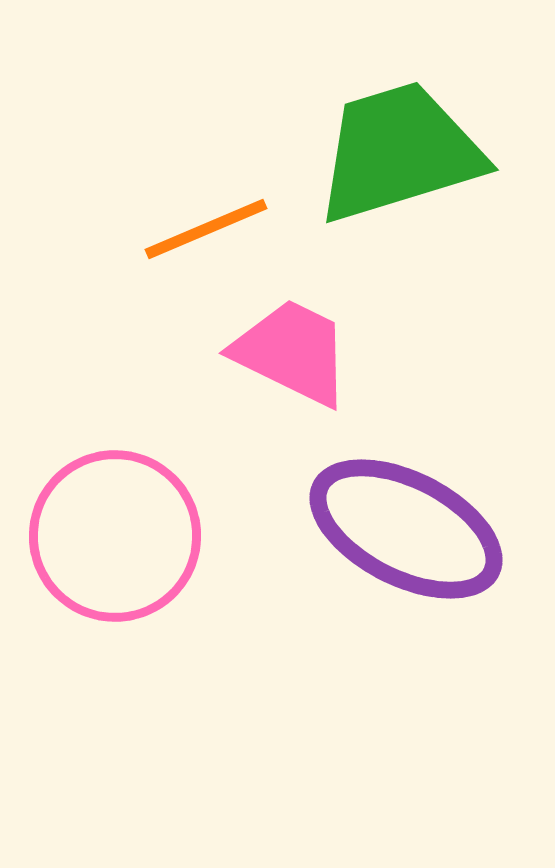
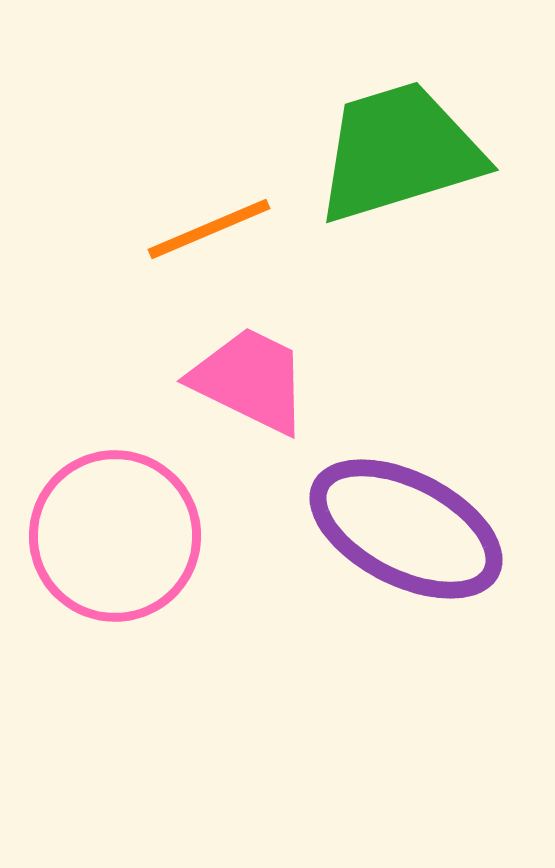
orange line: moved 3 px right
pink trapezoid: moved 42 px left, 28 px down
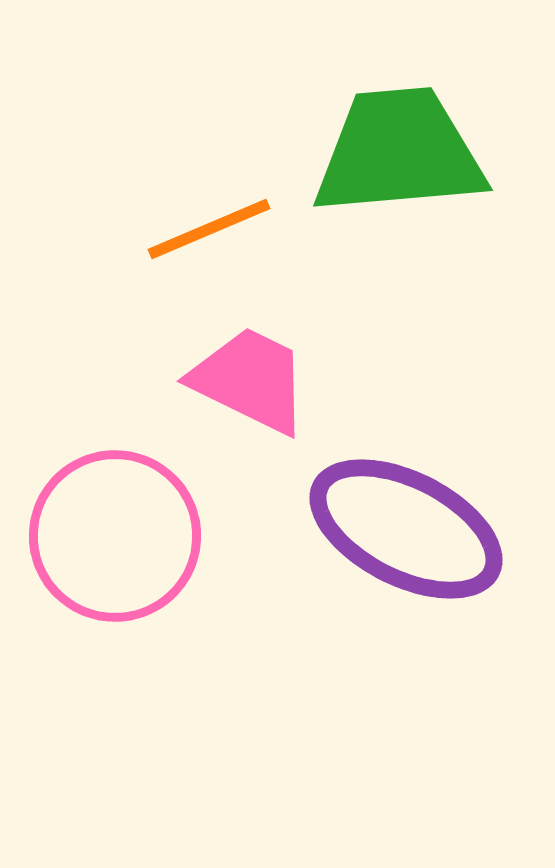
green trapezoid: rotated 12 degrees clockwise
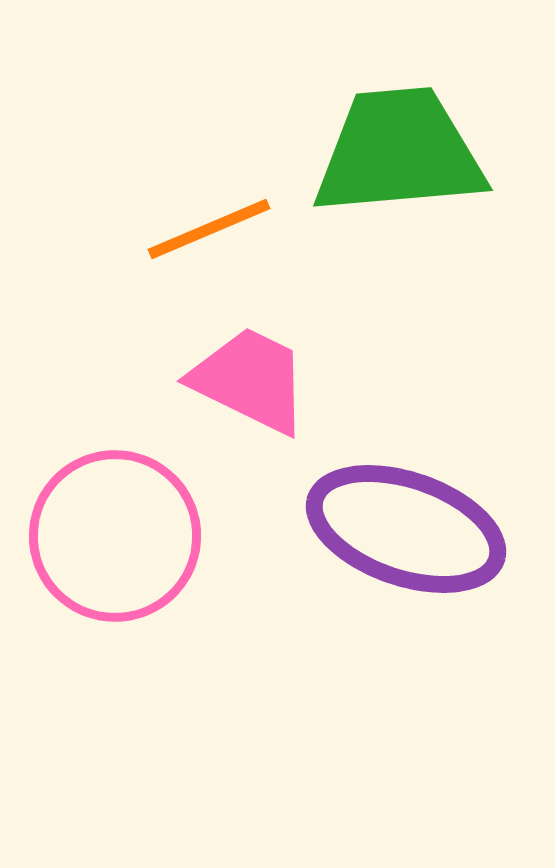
purple ellipse: rotated 8 degrees counterclockwise
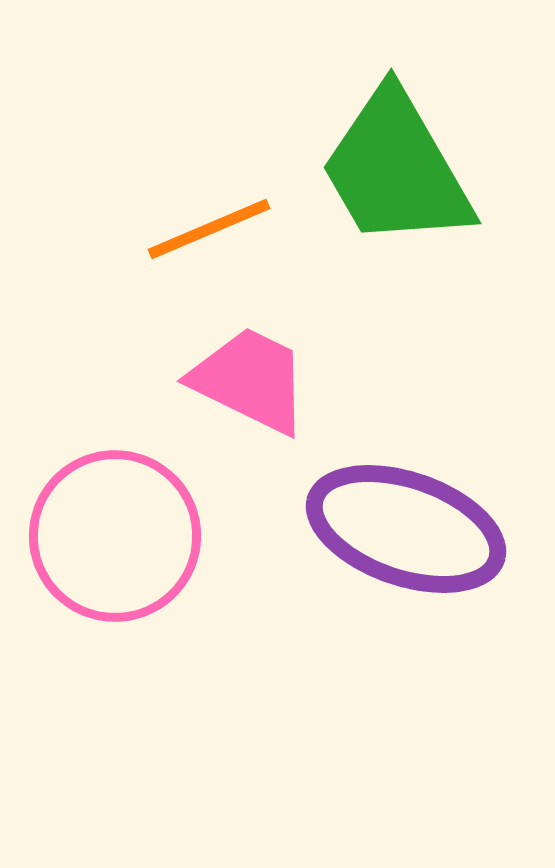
green trapezoid: moved 3 px left, 17 px down; rotated 115 degrees counterclockwise
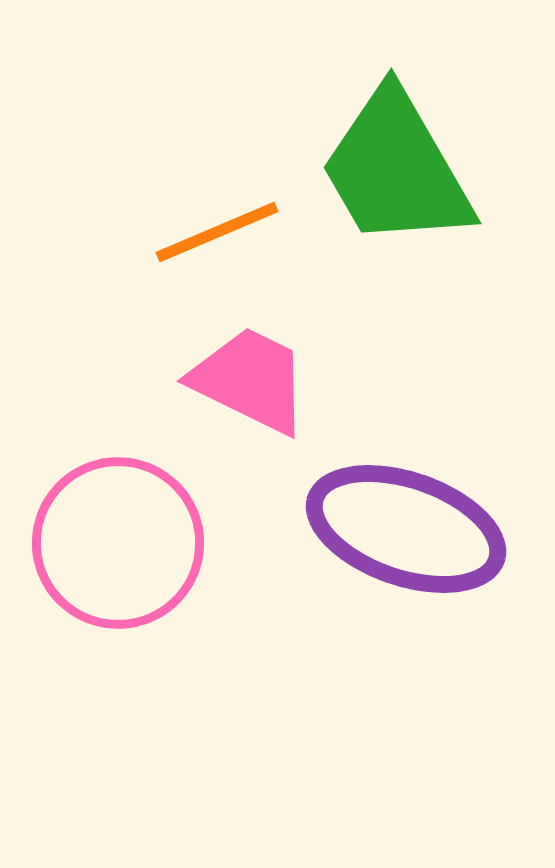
orange line: moved 8 px right, 3 px down
pink circle: moved 3 px right, 7 px down
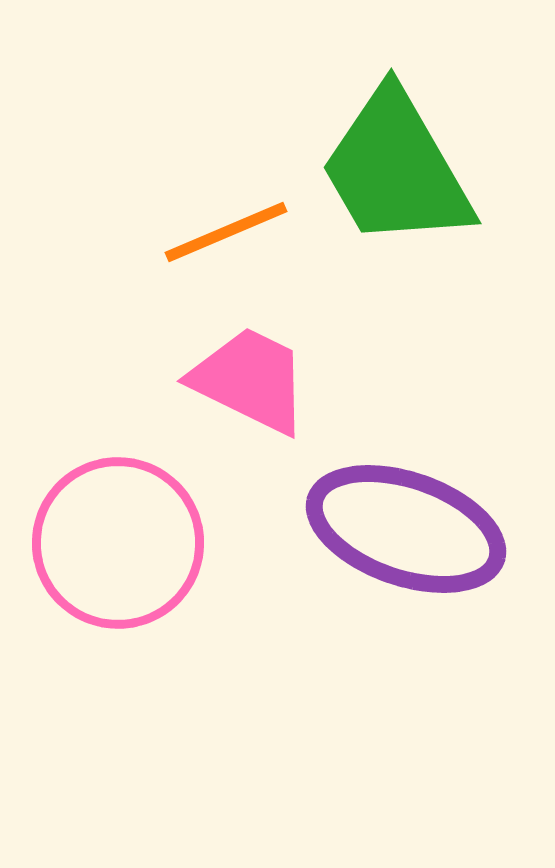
orange line: moved 9 px right
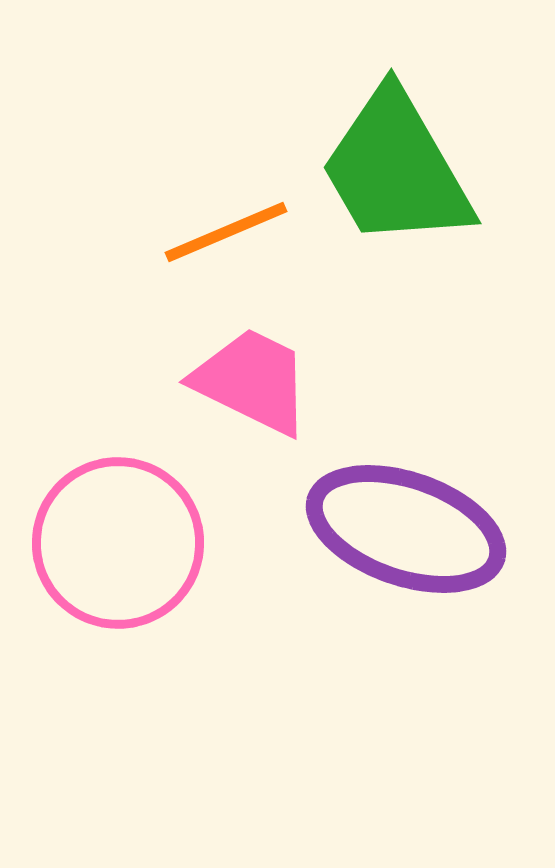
pink trapezoid: moved 2 px right, 1 px down
